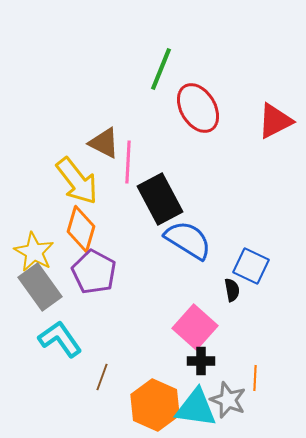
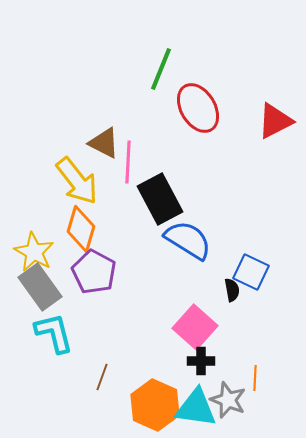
blue square: moved 6 px down
cyan L-shape: moved 6 px left, 6 px up; rotated 21 degrees clockwise
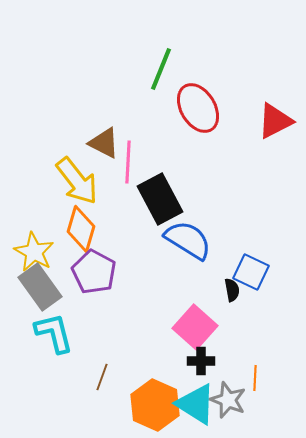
cyan triangle: moved 4 px up; rotated 24 degrees clockwise
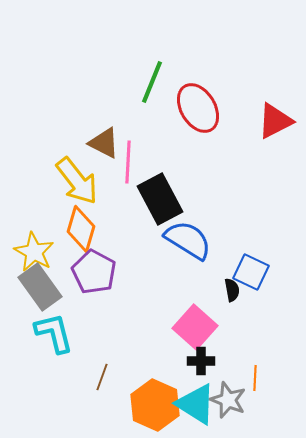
green line: moved 9 px left, 13 px down
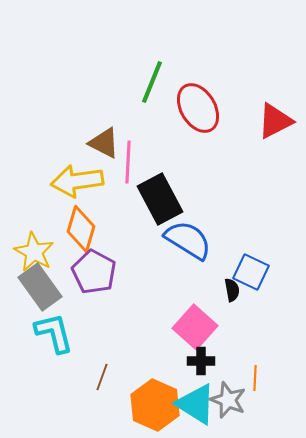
yellow arrow: rotated 120 degrees clockwise
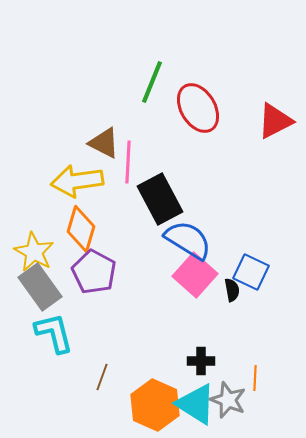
pink square: moved 52 px up
